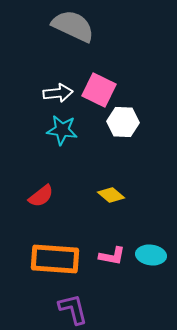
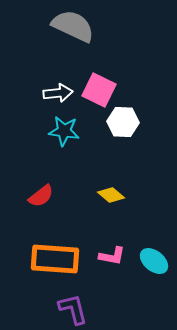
cyan star: moved 2 px right, 1 px down
cyan ellipse: moved 3 px right, 6 px down; rotated 32 degrees clockwise
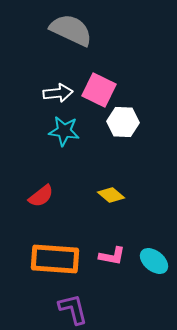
gray semicircle: moved 2 px left, 4 px down
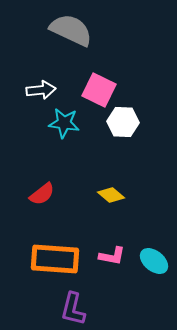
white arrow: moved 17 px left, 3 px up
cyan star: moved 8 px up
red semicircle: moved 1 px right, 2 px up
purple L-shape: rotated 152 degrees counterclockwise
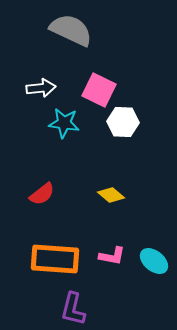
white arrow: moved 2 px up
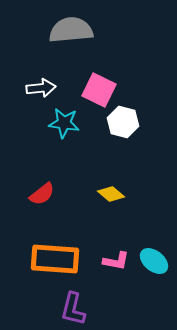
gray semicircle: rotated 30 degrees counterclockwise
white hexagon: rotated 12 degrees clockwise
yellow diamond: moved 1 px up
pink L-shape: moved 4 px right, 5 px down
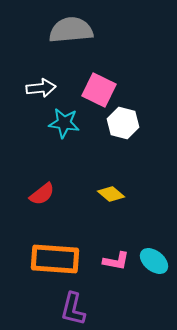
white hexagon: moved 1 px down
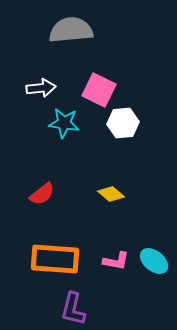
white hexagon: rotated 20 degrees counterclockwise
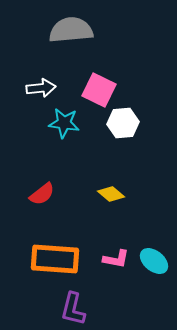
pink L-shape: moved 2 px up
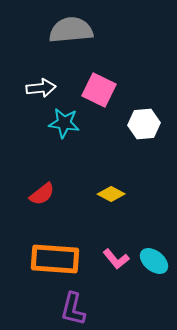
white hexagon: moved 21 px right, 1 px down
yellow diamond: rotated 12 degrees counterclockwise
pink L-shape: rotated 40 degrees clockwise
